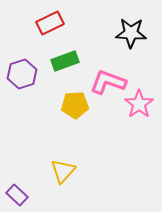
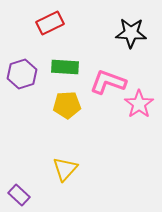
green rectangle: moved 6 px down; rotated 24 degrees clockwise
yellow pentagon: moved 8 px left
yellow triangle: moved 2 px right, 2 px up
purple rectangle: moved 2 px right
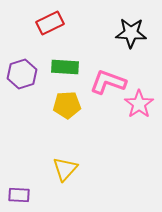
purple rectangle: rotated 40 degrees counterclockwise
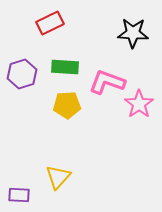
black star: moved 2 px right
pink L-shape: moved 1 px left
yellow triangle: moved 7 px left, 8 px down
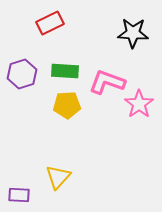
green rectangle: moved 4 px down
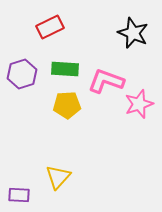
red rectangle: moved 4 px down
black star: rotated 20 degrees clockwise
green rectangle: moved 2 px up
pink L-shape: moved 1 px left, 1 px up
pink star: rotated 16 degrees clockwise
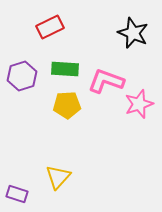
purple hexagon: moved 2 px down
purple rectangle: moved 2 px left, 1 px up; rotated 15 degrees clockwise
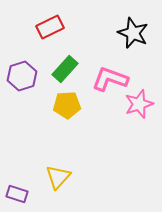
green rectangle: rotated 52 degrees counterclockwise
pink L-shape: moved 4 px right, 2 px up
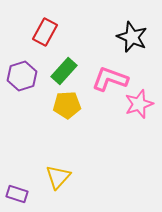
red rectangle: moved 5 px left, 5 px down; rotated 36 degrees counterclockwise
black star: moved 1 px left, 4 px down
green rectangle: moved 1 px left, 2 px down
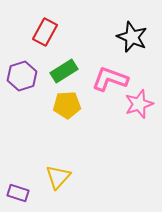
green rectangle: rotated 16 degrees clockwise
purple rectangle: moved 1 px right, 1 px up
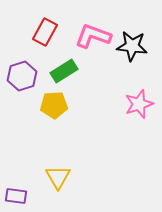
black star: moved 9 px down; rotated 16 degrees counterclockwise
pink L-shape: moved 17 px left, 43 px up
yellow pentagon: moved 13 px left
yellow triangle: rotated 12 degrees counterclockwise
purple rectangle: moved 2 px left, 3 px down; rotated 10 degrees counterclockwise
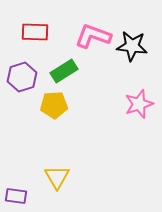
red rectangle: moved 10 px left; rotated 64 degrees clockwise
purple hexagon: moved 1 px down
yellow triangle: moved 1 px left
